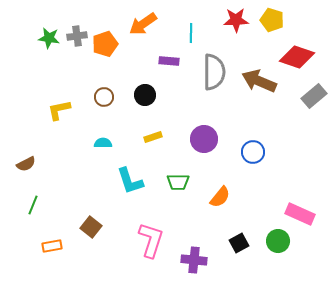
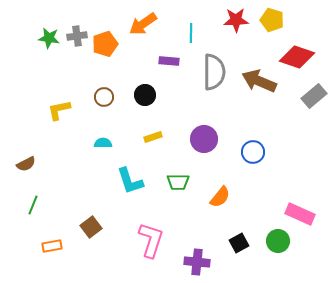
brown square: rotated 15 degrees clockwise
purple cross: moved 3 px right, 2 px down
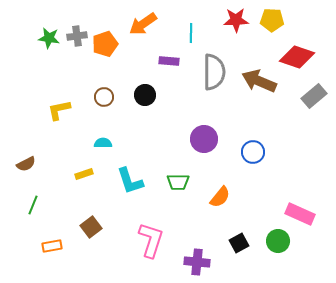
yellow pentagon: rotated 15 degrees counterclockwise
yellow rectangle: moved 69 px left, 37 px down
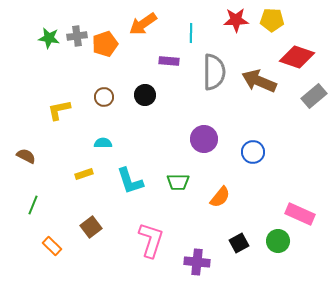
brown semicircle: moved 8 px up; rotated 126 degrees counterclockwise
orange rectangle: rotated 54 degrees clockwise
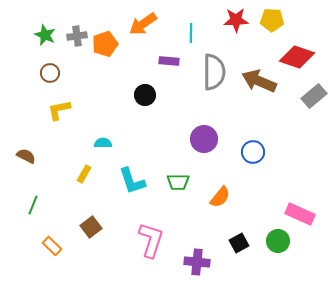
green star: moved 4 px left, 3 px up; rotated 15 degrees clockwise
brown circle: moved 54 px left, 24 px up
yellow rectangle: rotated 42 degrees counterclockwise
cyan L-shape: moved 2 px right
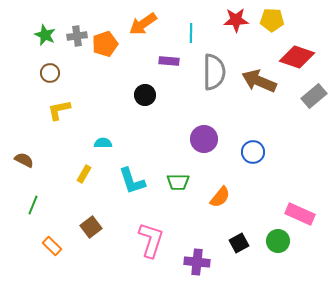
brown semicircle: moved 2 px left, 4 px down
